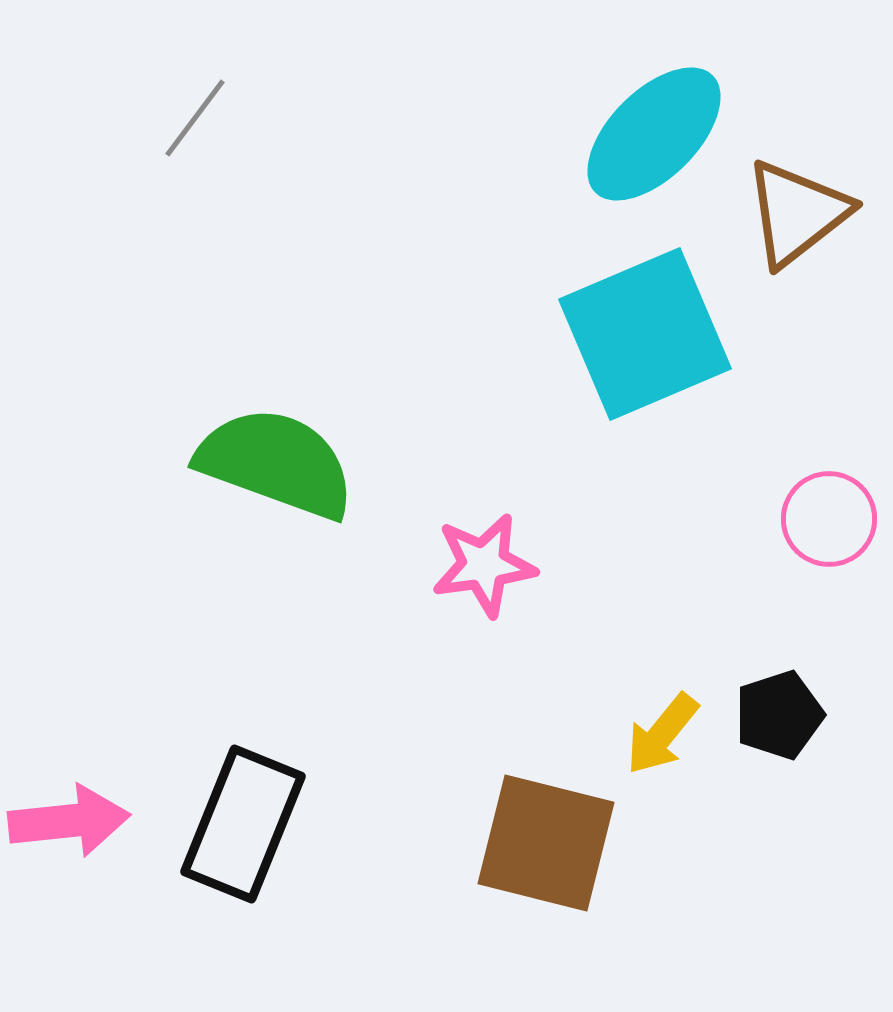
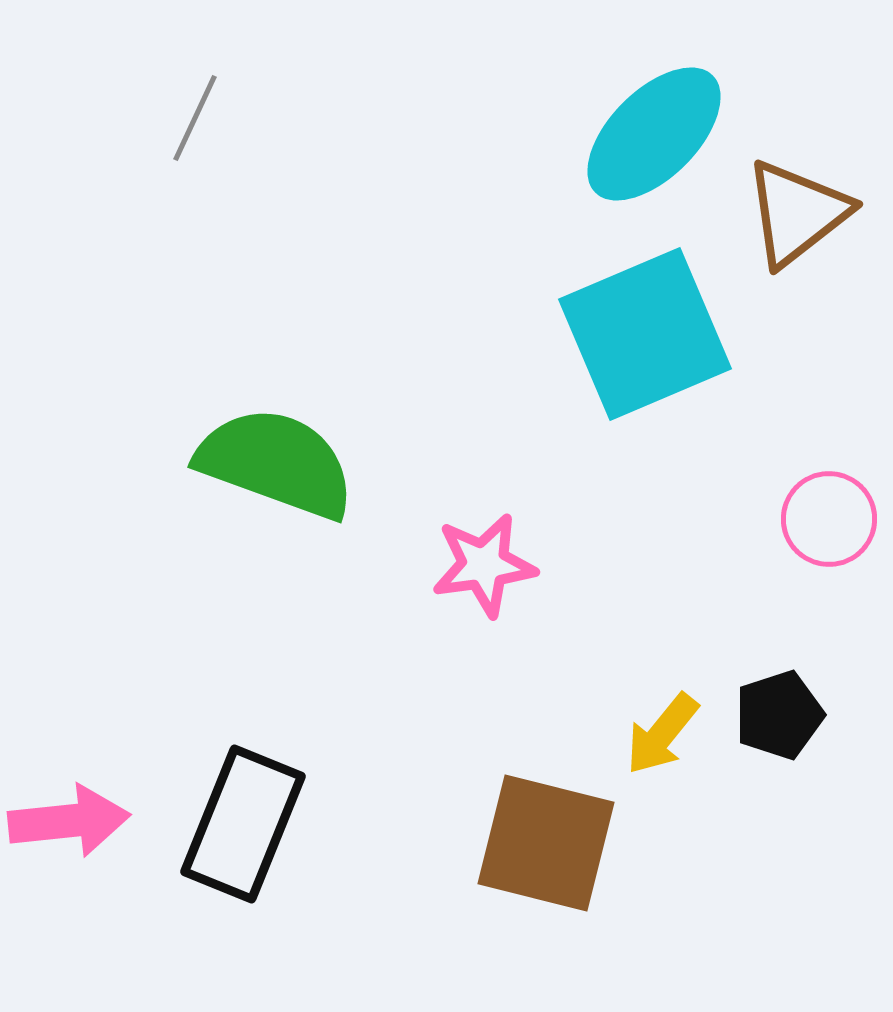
gray line: rotated 12 degrees counterclockwise
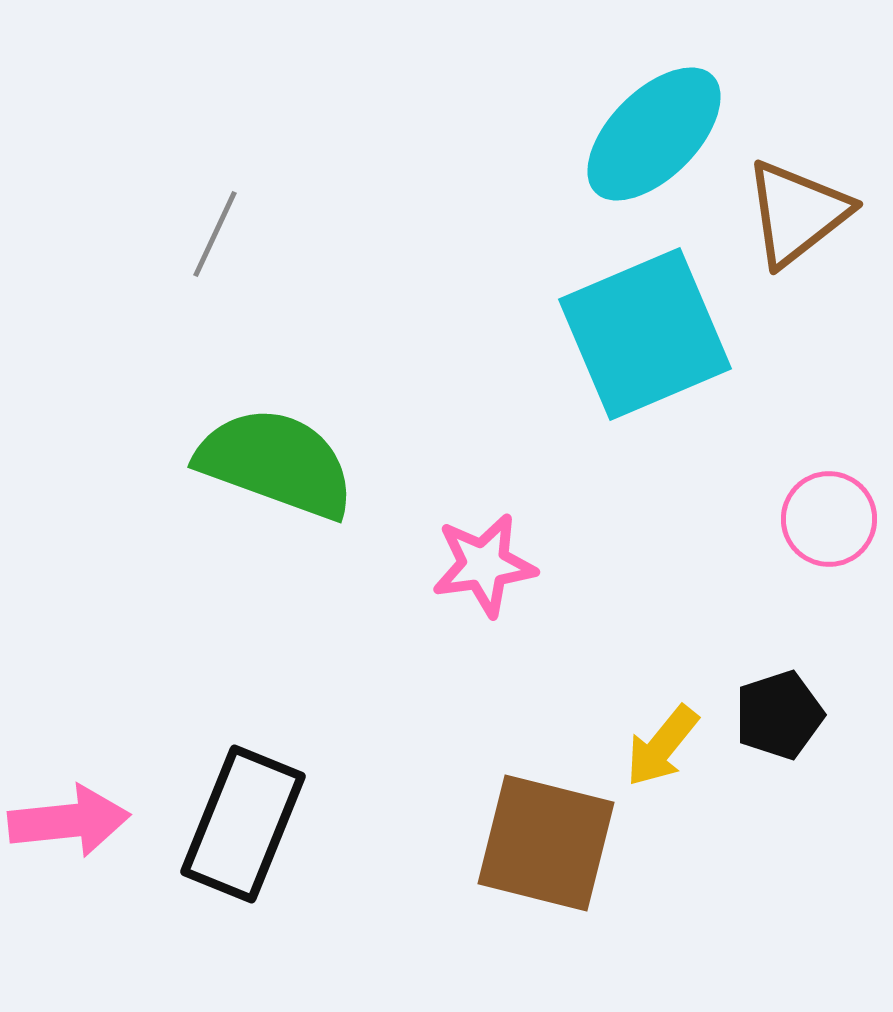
gray line: moved 20 px right, 116 px down
yellow arrow: moved 12 px down
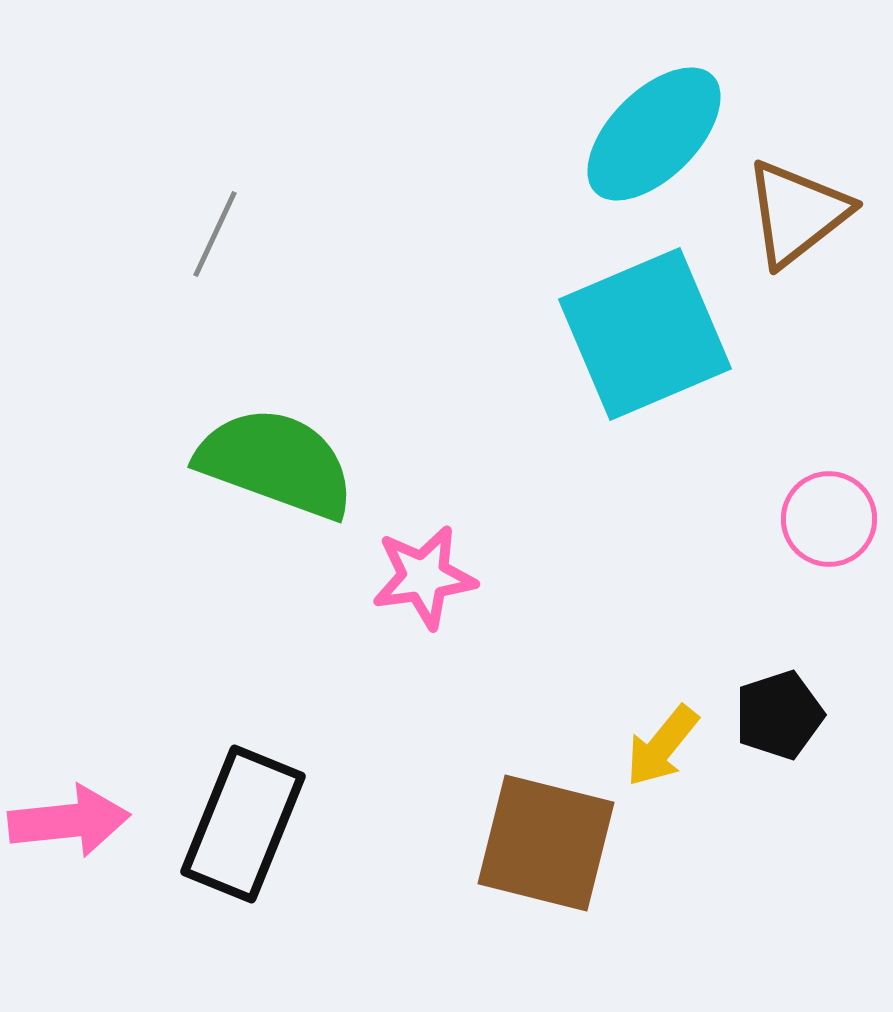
pink star: moved 60 px left, 12 px down
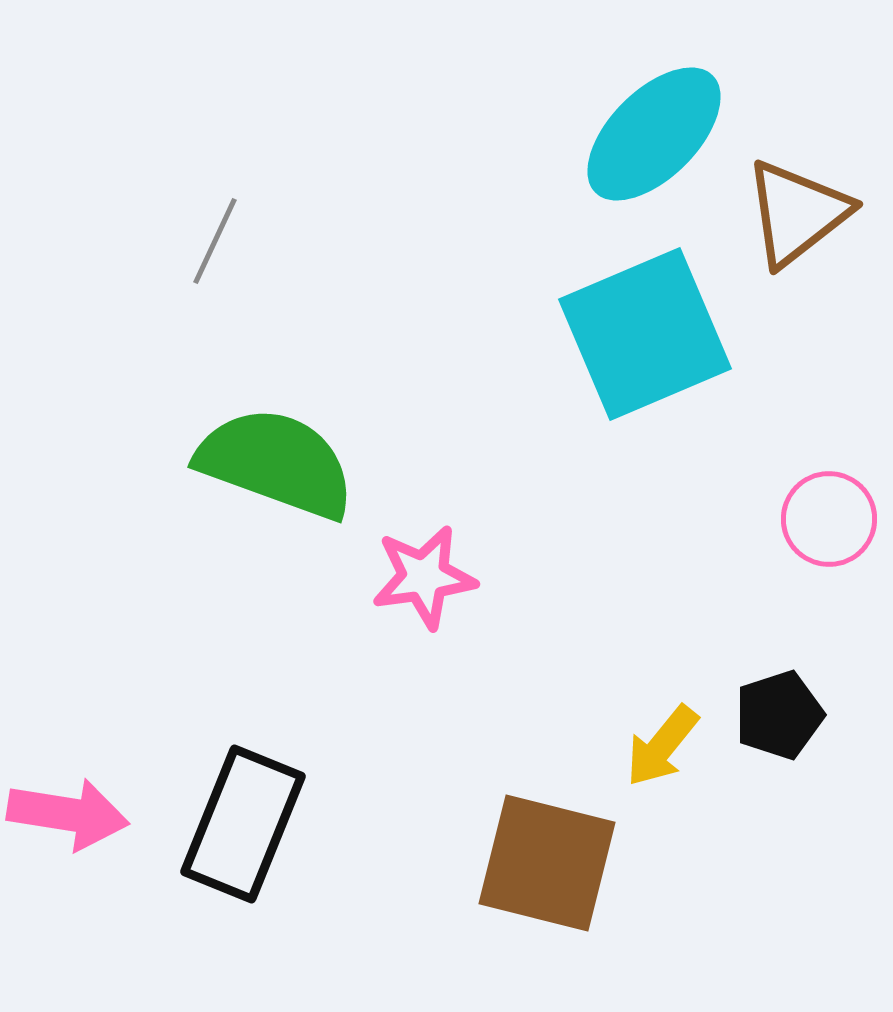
gray line: moved 7 px down
pink arrow: moved 1 px left, 7 px up; rotated 15 degrees clockwise
brown square: moved 1 px right, 20 px down
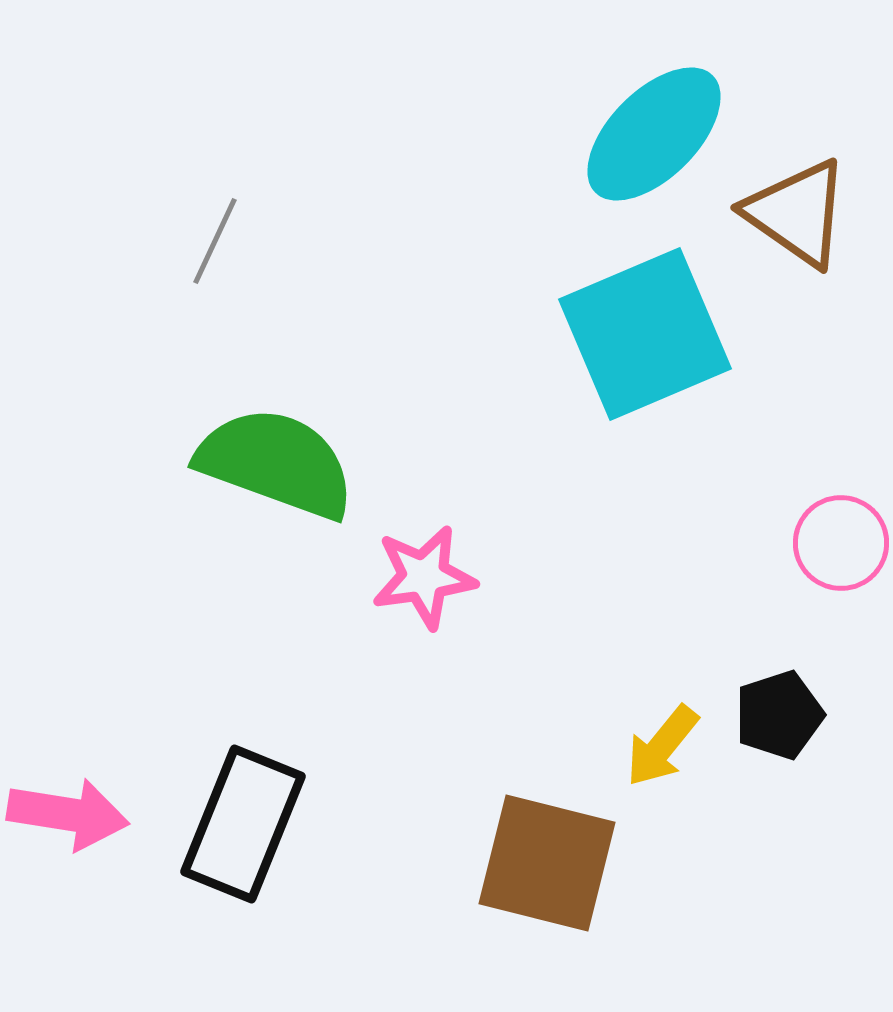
brown triangle: rotated 47 degrees counterclockwise
pink circle: moved 12 px right, 24 px down
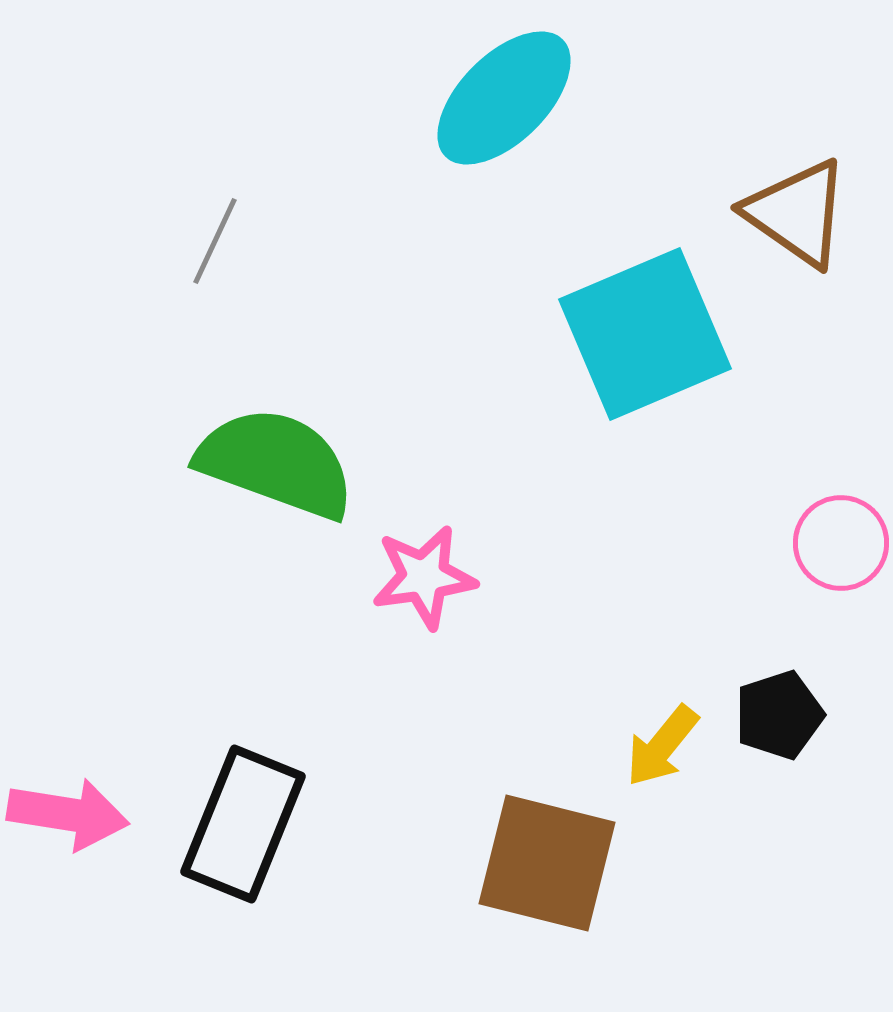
cyan ellipse: moved 150 px left, 36 px up
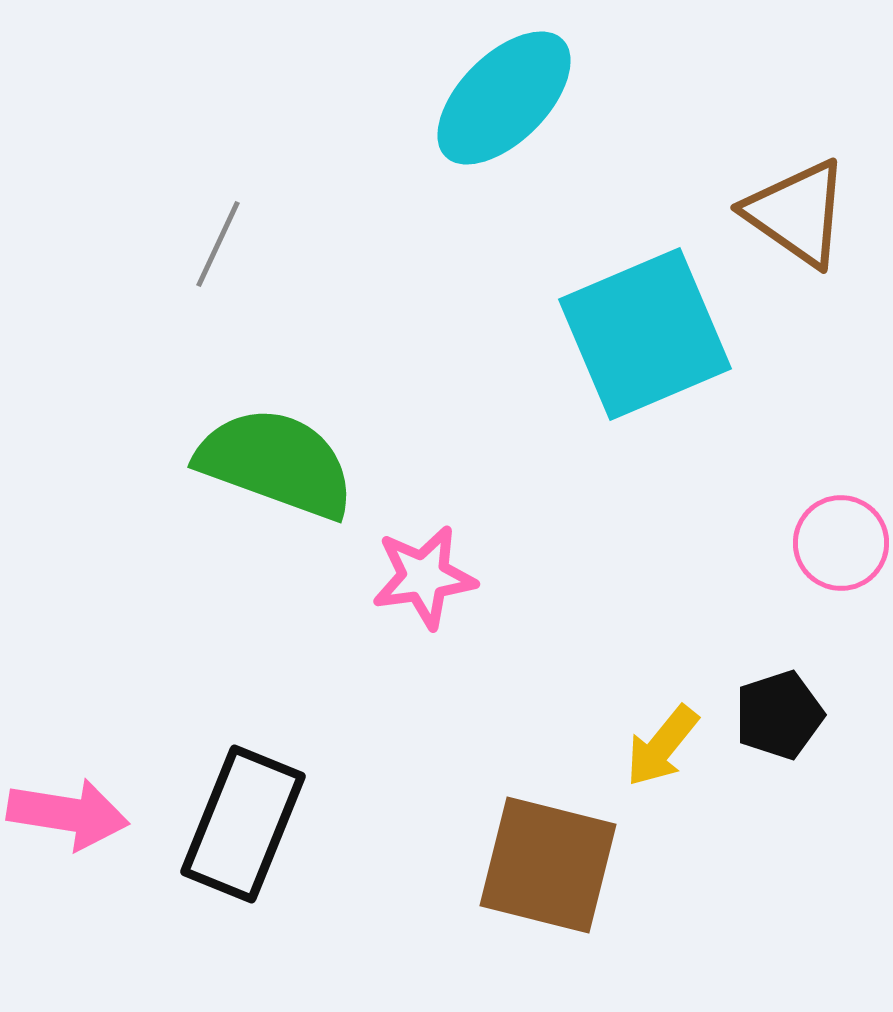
gray line: moved 3 px right, 3 px down
brown square: moved 1 px right, 2 px down
